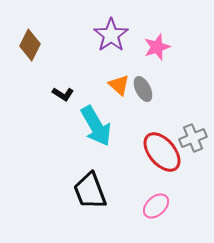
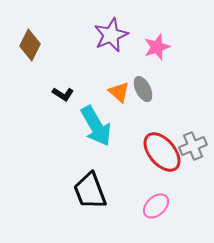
purple star: rotated 12 degrees clockwise
orange triangle: moved 7 px down
gray cross: moved 8 px down
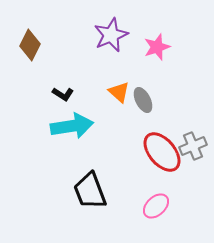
gray ellipse: moved 11 px down
cyan arrow: moved 24 px left; rotated 69 degrees counterclockwise
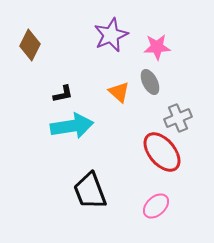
pink star: rotated 16 degrees clockwise
black L-shape: rotated 45 degrees counterclockwise
gray ellipse: moved 7 px right, 18 px up
gray cross: moved 15 px left, 28 px up
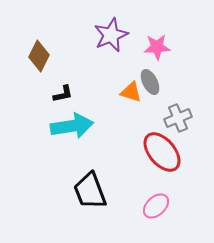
brown diamond: moved 9 px right, 11 px down
orange triangle: moved 12 px right; rotated 25 degrees counterclockwise
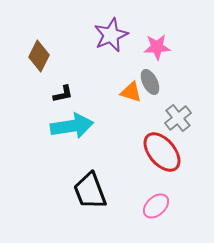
gray cross: rotated 16 degrees counterclockwise
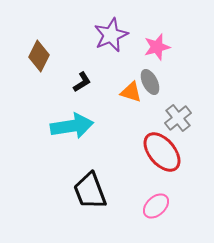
pink star: rotated 12 degrees counterclockwise
black L-shape: moved 19 px right, 12 px up; rotated 20 degrees counterclockwise
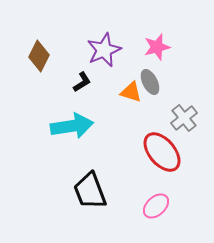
purple star: moved 7 px left, 15 px down
gray cross: moved 6 px right
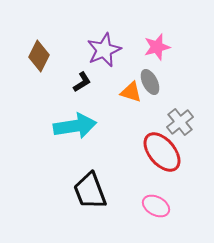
gray cross: moved 4 px left, 4 px down
cyan arrow: moved 3 px right
pink ellipse: rotated 72 degrees clockwise
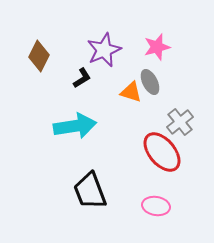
black L-shape: moved 4 px up
pink ellipse: rotated 20 degrees counterclockwise
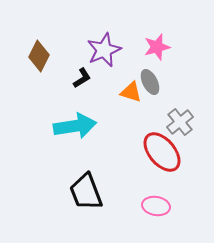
black trapezoid: moved 4 px left, 1 px down
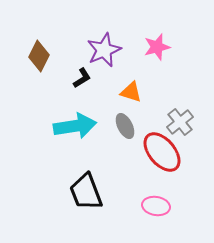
gray ellipse: moved 25 px left, 44 px down
